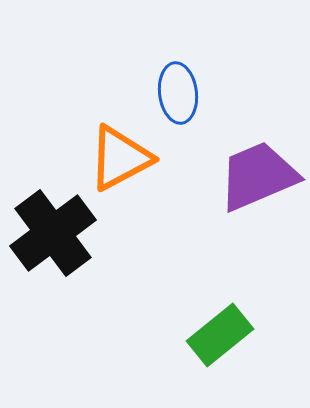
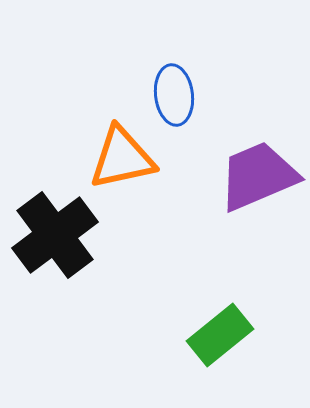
blue ellipse: moved 4 px left, 2 px down
orange triangle: moved 2 px right; rotated 16 degrees clockwise
black cross: moved 2 px right, 2 px down
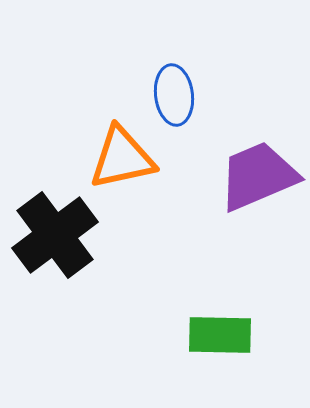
green rectangle: rotated 40 degrees clockwise
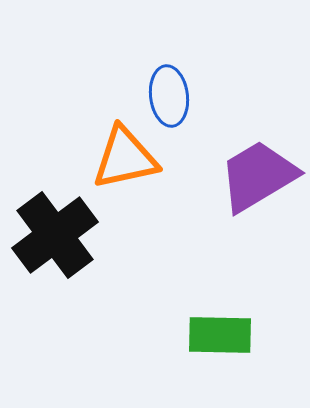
blue ellipse: moved 5 px left, 1 px down
orange triangle: moved 3 px right
purple trapezoid: rotated 8 degrees counterclockwise
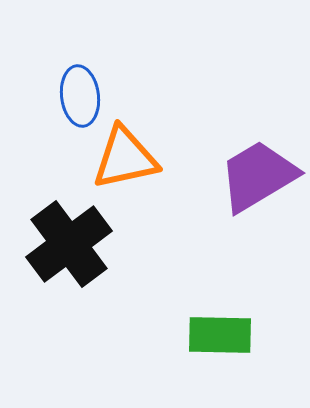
blue ellipse: moved 89 px left
black cross: moved 14 px right, 9 px down
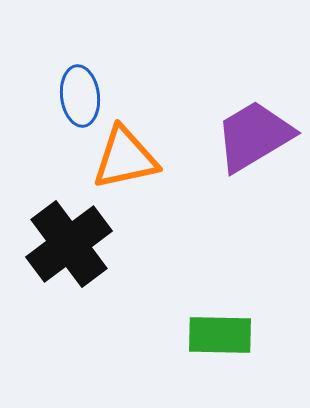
purple trapezoid: moved 4 px left, 40 px up
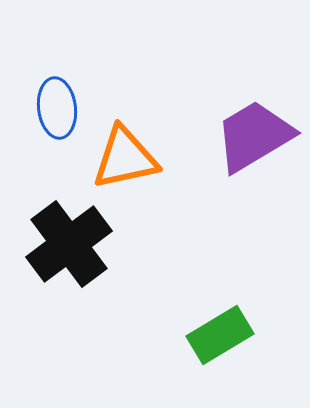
blue ellipse: moved 23 px left, 12 px down
green rectangle: rotated 32 degrees counterclockwise
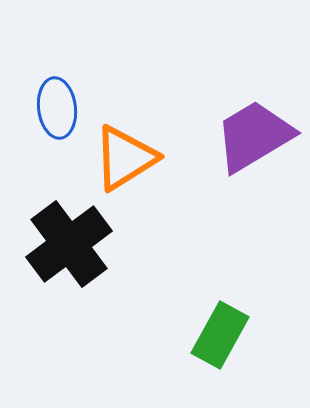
orange triangle: rotated 20 degrees counterclockwise
green rectangle: rotated 30 degrees counterclockwise
